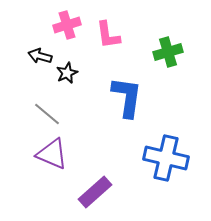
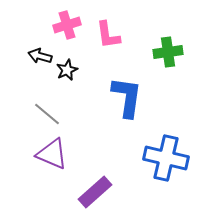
green cross: rotated 8 degrees clockwise
black star: moved 3 px up
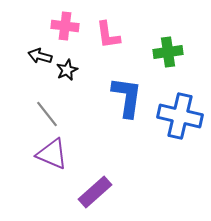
pink cross: moved 2 px left, 1 px down; rotated 24 degrees clockwise
gray line: rotated 12 degrees clockwise
blue cross: moved 14 px right, 42 px up
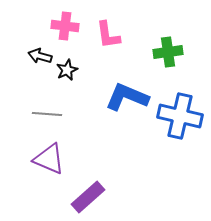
blue L-shape: rotated 75 degrees counterclockwise
gray line: rotated 48 degrees counterclockwise
purple triangle: moved 3 px left, 5 px down
purple rectangle: moved 7 px left, 5 px down
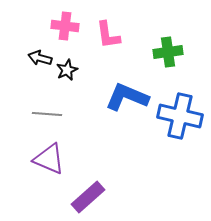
black arrow: moved 2 px down
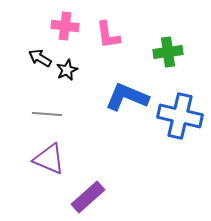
black arrow: rotated 15 degrees clockwise
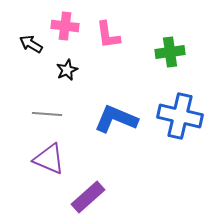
green cross: moved 2 px right
black arrow: moved 9 px left, 14 px up
blue L-shape: moved 11 px left, 22 px down
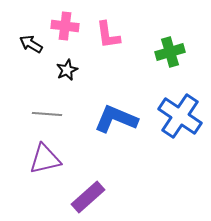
green cross: rotated 8 degrees counterclockwise
blue cross: rotated 21 degrees clockwise
purple triangle: moved 4 px left; rotated 36 degrees counterclockwise
